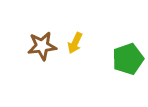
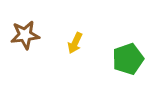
brown star: moved 17 px left, 11 px up
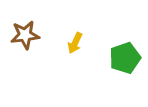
green pentagon: moved 3 px left, 1 px up
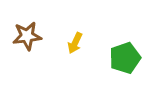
brown star: moved 2 px right, 1 px down
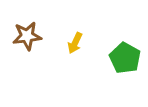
green pentagon: rotated 24 degrees counterclockwise
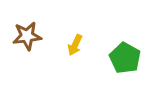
yellow arrow: moved 2 px down
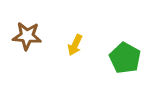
brown star: rotated 12 degrees clockwise
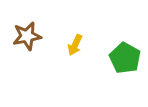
brown star: rotated 16 degrees counterclockwise
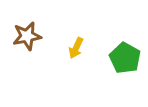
yellow arrow: moved 1 px right, 3 px down
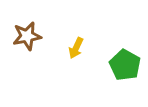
green pentagon: moved 7 px down
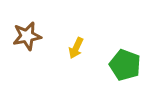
green pentagon: rotated 8 degrees counterclockwise
